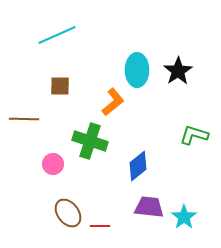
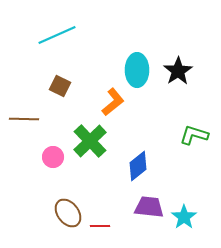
brown square: rotated 25 degrees clockwise
green cross: rotated 28 degrees clockwise
pink circle: moved 7 px up
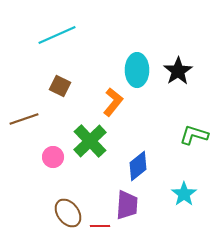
orange L-shape: rotated 12 degrees counterclockwise
brown line: rotated 20 degrees counterclockwise
purple trapezoid: moved 22 px left, 2 px up; rotated 88 degrees clockwise
cyan star: moved 23 px up
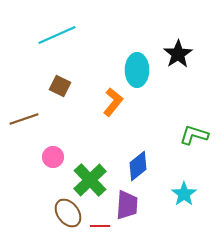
black star: moved 17 px up
green cross: moved 39 px down
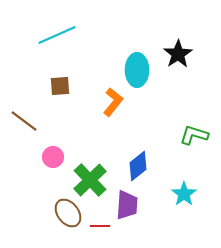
brown square: rotated 30 degrees counterclockwise
brown line: moved 2 px down; rotated 56 degrees clockwise
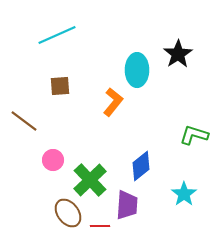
pink circle: moved 3 px down
blue diamond: moved 3 px right
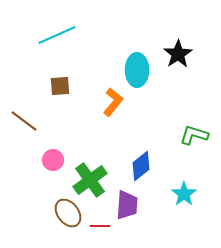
green cross: rotated 8 degrees clockwise
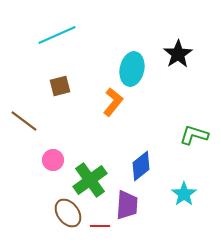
cyan ellipse: moved 5 px left, 1 px up; rotated 12 degrees clockwise
brown square: rotated 10 degrees counterclockwise
